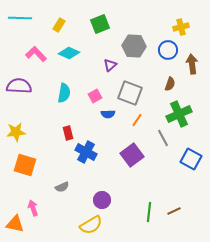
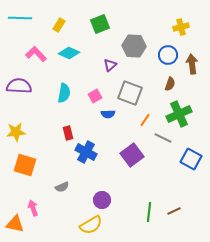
blue circle: moved 5 px down
orange line: moved 8 px right
gray line: rotated 36 degrees counterclockwise
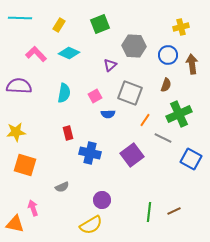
brown semicircle: moved 4 px left, 1 px down
blue cross: moved 4 px right, 1 px down; rotated 15 degrees counterclockwise
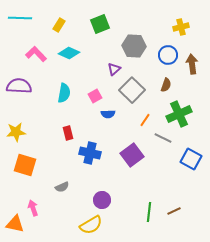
purple triangle: moved 4 px right, 4 px down
gray square: moved 2 px right, 3 px up; rotated 25 degrees clockwise
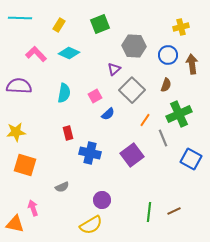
blue semicircle: rotated 40 degrees counterclockwise
gray line: rotated 42 degrees clockwise
